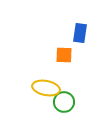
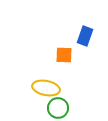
blue rectangle: moved 5 px right, 3 px down; rotated 12 degrees clockwise
green circle: moved 6 px left, 6 px down
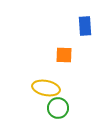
blue rectangle: moved 10 px up; rotated 24 degrees counterclockwise
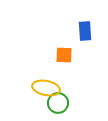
blue rectangle: moved 5 px down
green circle: moved 5 px up
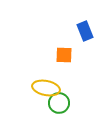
blue rectangle: rotated 18 degrees counterclockwise
green circle: moved 1 px right
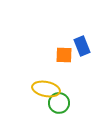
blue rectangle: moved 3 px left, 15 px down
yellow ellipse: moved 1 px down
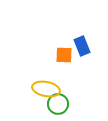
green circle: moved 1 px left, 1 px down
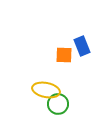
yellow ellipse: moved 1 px down
